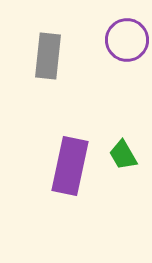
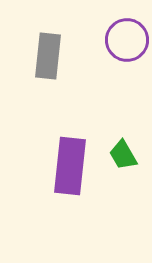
purple rectangle: rotated 6 degrees counterclockwise
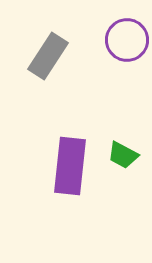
gray rectangle: rotated 27 degrees clockwise
green trapezoid: rotated 32 degrees counterclockwise
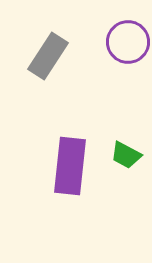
purple circle: moved 1 px right, 2 px down
green trapezoid: moved 3 px right
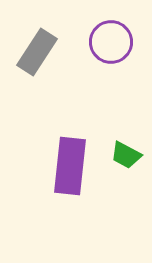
purple circle: moved 17 px left
gray rectangle: moved 11 px left, 4 px up
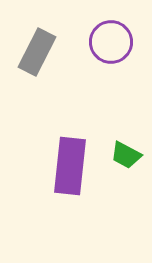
gray rectangle: rotated 6 degrees counterclockwise
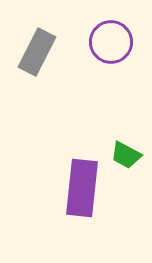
purple rectangle: moved 12 px right, 22 px down
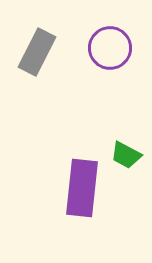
purple circle: moved 1 px left, 6 px down
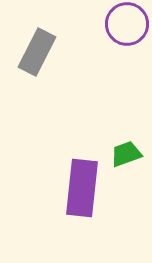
purple circle: moved 17 px right, 24 px up
green trapezoid: moved 1 px up; rotated 132 degrees clockwise
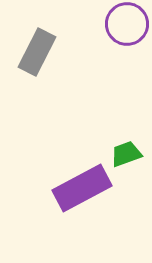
purple rectangle: rotated 56 degrees clockwise
